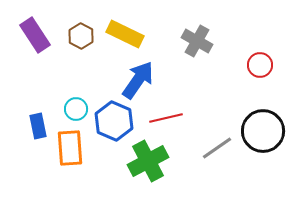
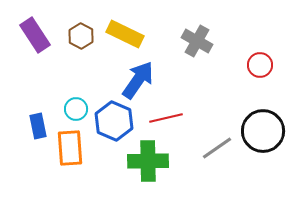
green cross: rotated 27 degrees clockwise
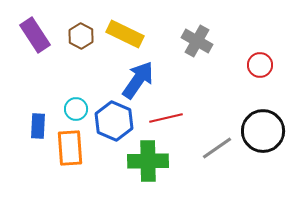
blue rectangle: rotated 15 degrees clockwise
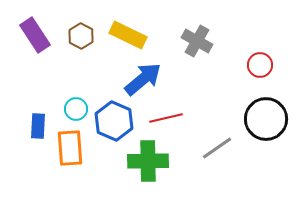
yellow rectangle: moved 3 px right, 1 px down
blue arrow: moved 5 px right, 1 px up; rotated 15 degrees clockwise
black circle: moved 3 px right, 12 px up
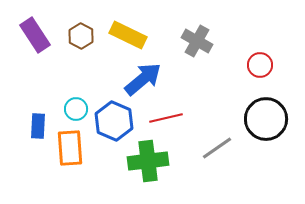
green cross: rotated 6 degrees counterclockwise
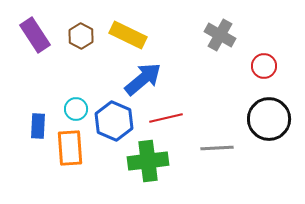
gray cross: moved 23 px right, 6 px up
red circle: moved 4 px right, 1 px down
black circle: moved 3 px right
gray line: rotated 32 degrees clockwise
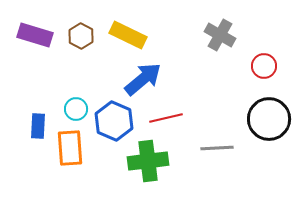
purple rectangle: rotated 40 degrees counterclockwise
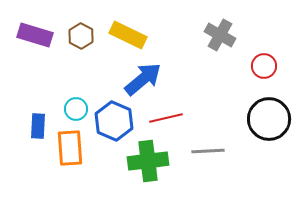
gray line: moved 9 px left, 3 px down
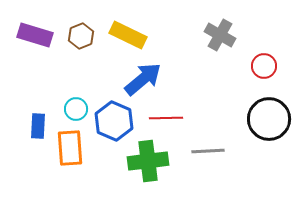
brown hexagon: rotated 10 degrees clockwise
red line: rotated 12 degrees clockwise
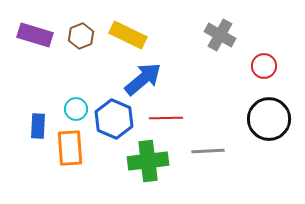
blue hexagon: moved 2 px up
